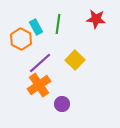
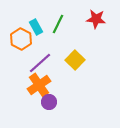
green line: rotated 18 degrees clockwise
purple circle: moved 13 px left, 2 px up
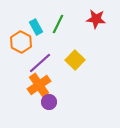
orange hexagon: moved 3 px down
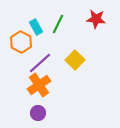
purple circle: moved 11 px left, 11 px down
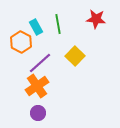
green line: rotated 36 degrees counterclockwise
yellow square: moved 4 px up
orange cross: moved 2 px left, 1 px down
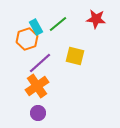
green line: rotated 60 degrees clockwise
orange hexagon: moved 6 px right, 3 px up; rotated 15 degrees clockwise
yellow square: rotated 30 degrees counterclockwise
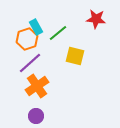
green line: moved 9 px down
purple line: moved 10 px left
purple circle: moved 2 px left, 3 px down
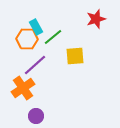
red star: rotated 24 degrees counterclockwise
green line: moved 5 px left, 4 px down
orange hexagon: rotated 20 degrees clockwise
yellow square: rotated 18 degrees counterclockwise
purple line: moved 5 px right, 2 px down
orange cross: moved 14 px left, 2 px down
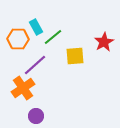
red star: moved 8 px right, 23 px down; rotated 12 degrees counterclockwise
orange hexagon: moved 9 px left
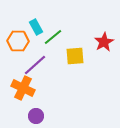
orange hexagon: moved 2 px down
orange cross: rotated 30 degrees counterclockwise
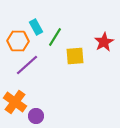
green line: moved 2 px right; rotated 18 degrees counterclockwise
purple line: moved 8 px left
orange cross: moved 8 px left, 14 px down; rotated 10 degrees clockwise
